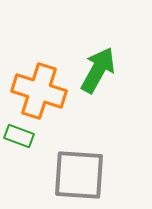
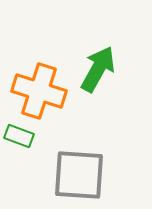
green arrow: moved 1 px up
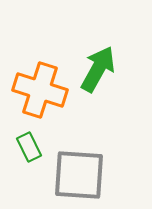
orange cross: moved 1 px right, 1 px up
green rectangle: moved 10 px right, 11 px down; rotated 44 degrees clockwise
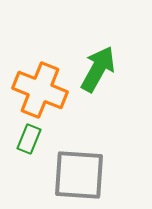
orange cross: rotated 4 degrees clockwise
green rectangle: moved 8 px up; rotated 48 degrees clockwise
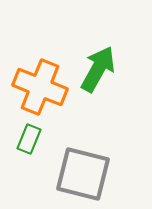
orange cross: moved 3 px up
gray square: moved 4 px right, 1 px up; rotated 10 degrees clockwise
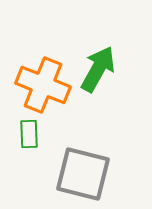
orange cross: moved 3 px right, 2 px up
green rectangle: moved 5 px up; rotated 24 degrees counterclockwise
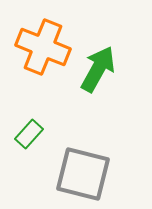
orange cross: moved 38 px up
green rectangle: rotated 44 degrees clockwise
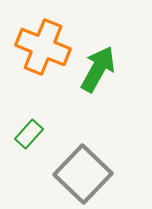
gray square: rotated 30 degrees clockwise
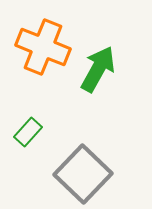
green rectangle: moved 1 px left, 2 px up
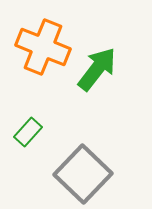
green arrow: moved 1 px left; rotated 9 degrees clockwise
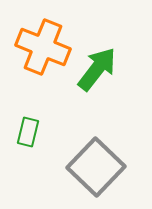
green rectangle: rotated 28 degrees counterclockwise
gray square: moved 13 px right, 7 px up
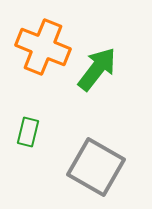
gray square: rotated 14 degrees counterclockwise
